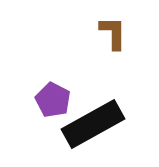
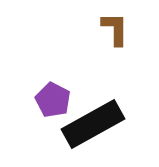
brown L-shape: moved 2 px right, 4 px up
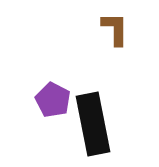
black rectangle: rotated 72 degrees counterclockwise
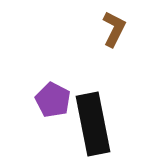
brown L-shape: moved 1 px left; rotated 27 degrees clockwise
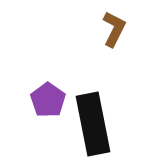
purple pentagon: moved 5 px left; rotated 8 degrees clockwise
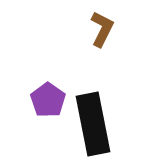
brown L-shape: moved 12 px left
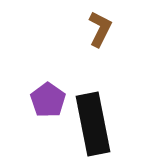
brown L-shape: moved 2 px left
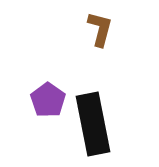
brown L-shape: rotated 12 degrees counterclockwise
